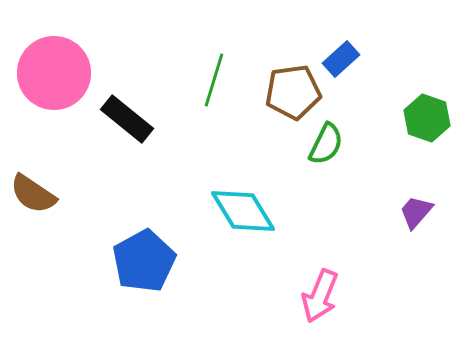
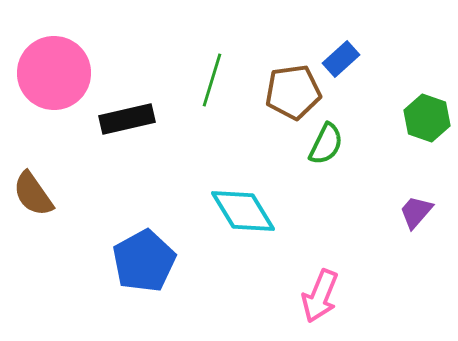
green line: moved 2 px left
black rectangle: rotated 52 degrees counterclockwise
brown semicircle: rotated 21 degrees clockwise
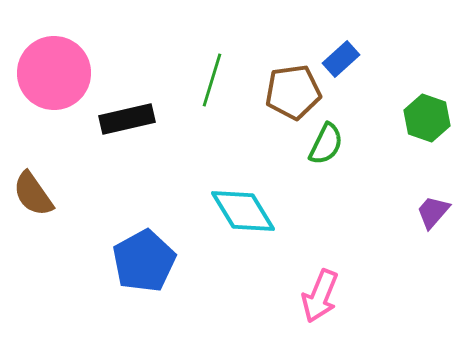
purple trapezoid: moved 17 px right
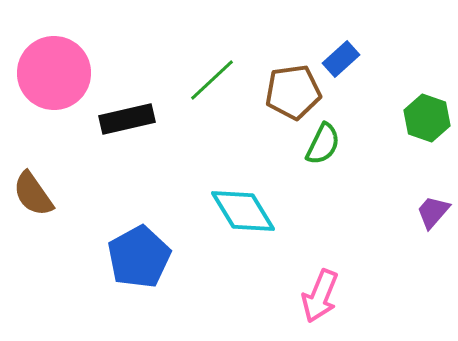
green line: rotated 30 degrees clockwise
green semicircle: moved 3 px left
blue pentagon: moved 5 px left, 4 px up
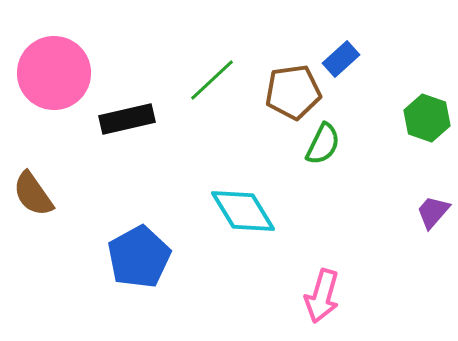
pink arrow: moved 2 px right; rotated 6 degrees counterclockwise
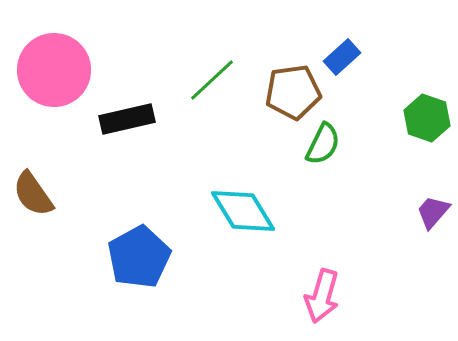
blue rectangle: moved 1 px right, 2 px up
pink circle: moved 3 px up
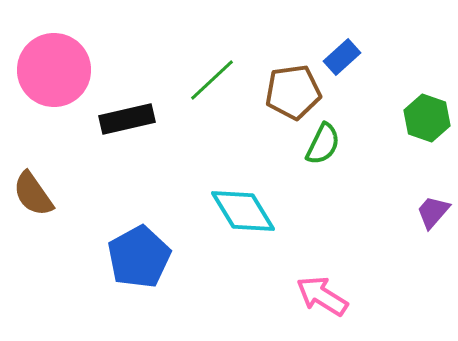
pink arrow: rotated 106 degrees clockwise
